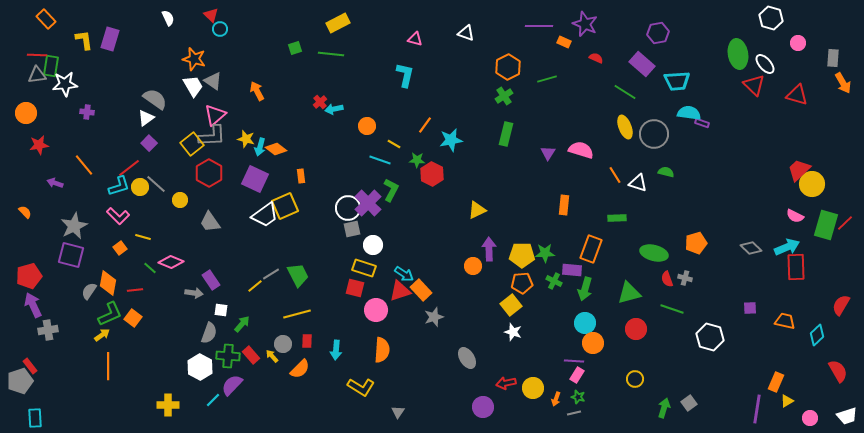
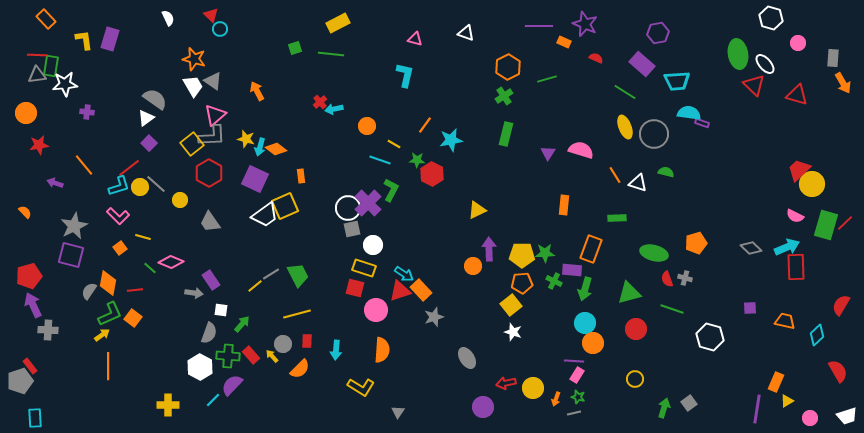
gray cross at (48, 330): rotated 12 degrees clockwise
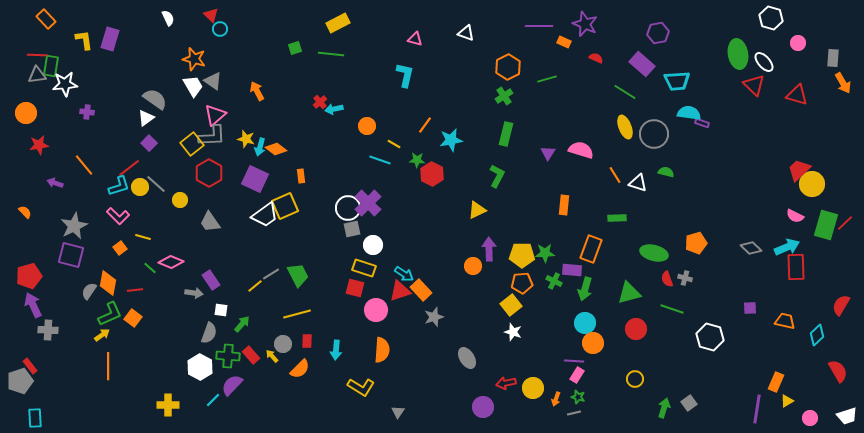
white ellipse at (765, 64): moved 1 px left, 2 px up
green L-shape at (391, 190): moved 106 px right, 14 px up
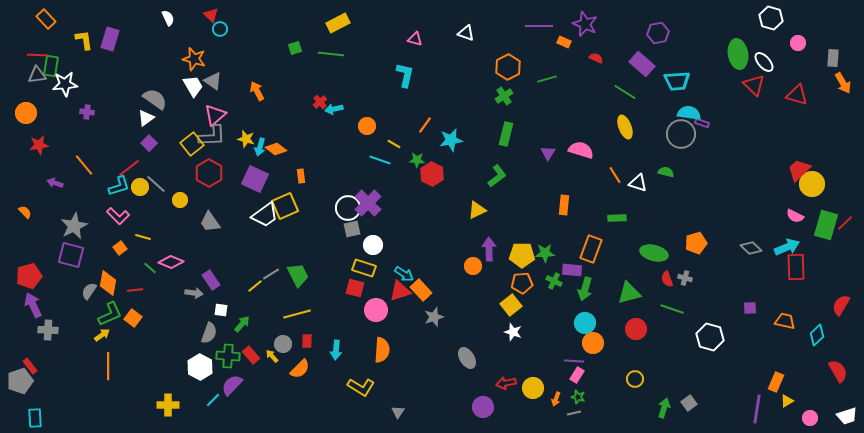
gray circle at (654, 134): moved 27 px right
green L-shape at (497, 176): rotated 25 degrees clockwise
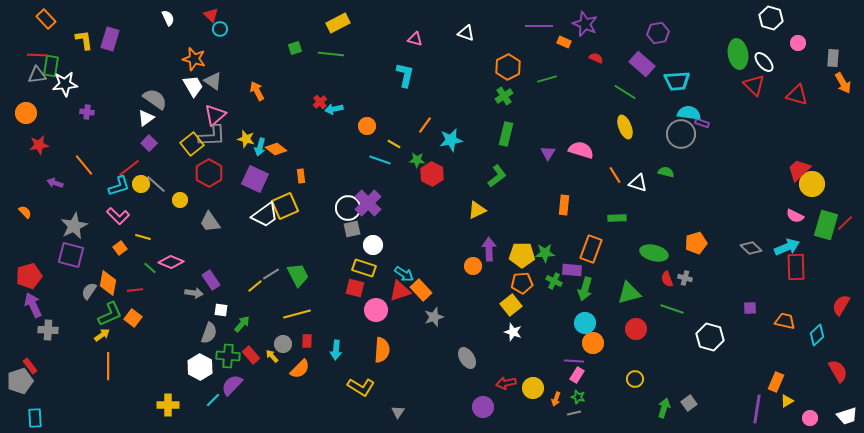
yellow circle at (140, 187): moved 1 px right, 3 px up
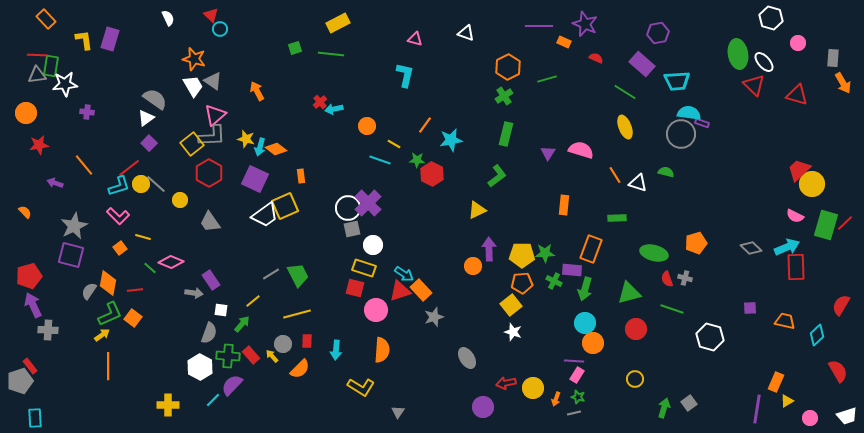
yellow line at (255, 286): moved 2 px left, 15 px down
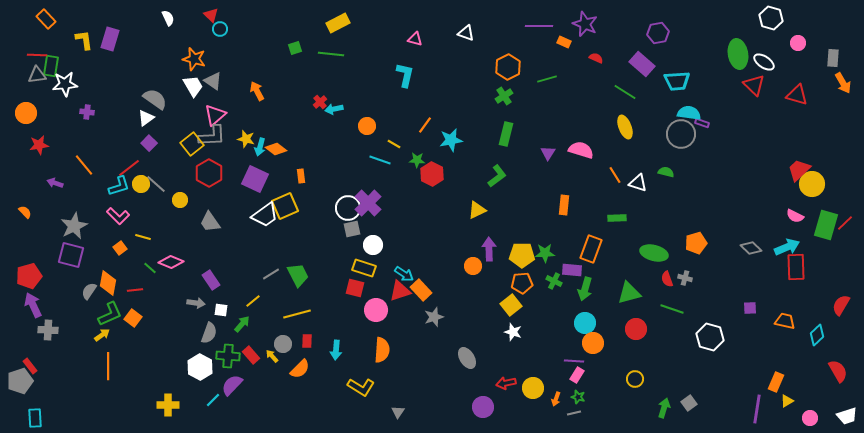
white ellipse at (764, 62): rotated 15 degrees counterclockwise
gray arrow at (194, 293): moved 2 px right, 10 px down
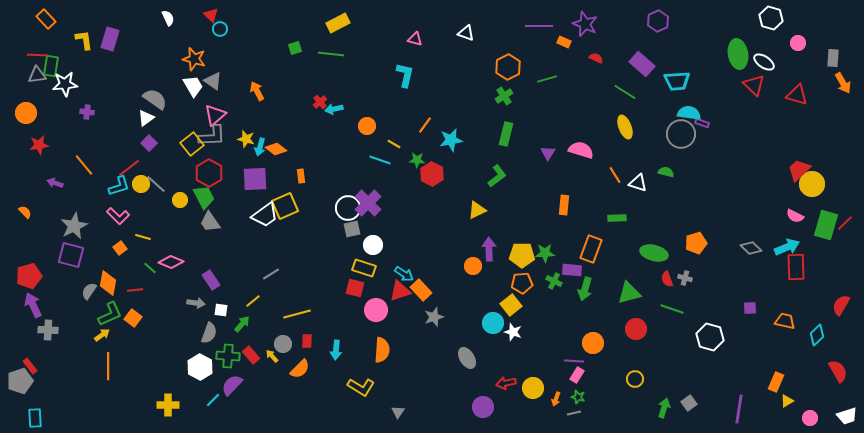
purple hexagon at (658, 33): moved 12 px up; rotated 15 degrees counterclockwise
purple square at (255, 179): rotated 28 degrees counterclockwise
green trapezoid at (298, 275): moved 94 px left, 78 px up
cyan circle at (585, 323): moved 92 px left
purple line at (757, 409): moved 18 px left
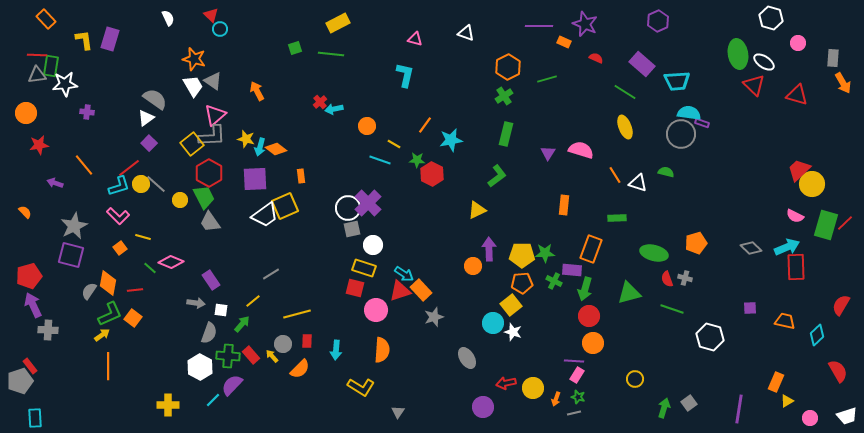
red circle at (636, 329): moved 47 px left, 13 px up
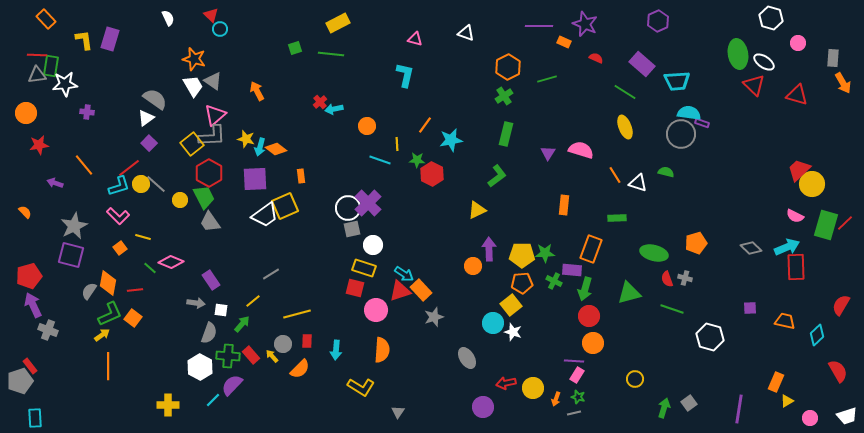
yellow line at (394, 144): moved 3 px right; rotated 56 degrees clockwise
gray cross at (48, 330): rotated 18 degrees clockwise
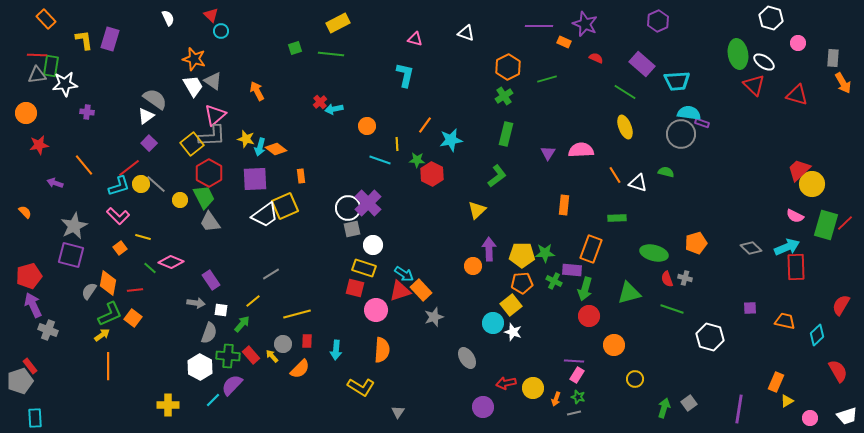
cyan circle at (220, 29): moved 1 px right, 2 px down
white triangle at (146, 118): moved 2 px up
pink semicircle at (581, 150): rotated 20 degrees counterclockwise
yellow triangle at (477, 210): rotated 18 degrees counterclockwise
orange circle at (593, 343): moved 21 px right, 2 px down
